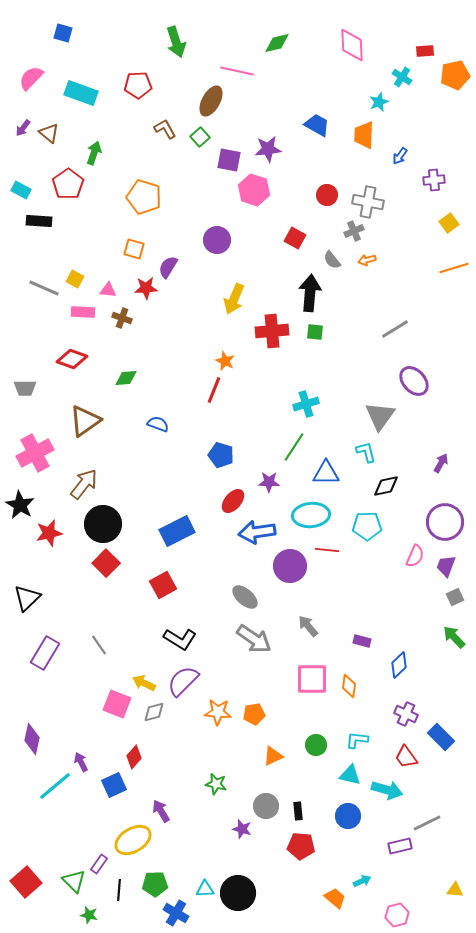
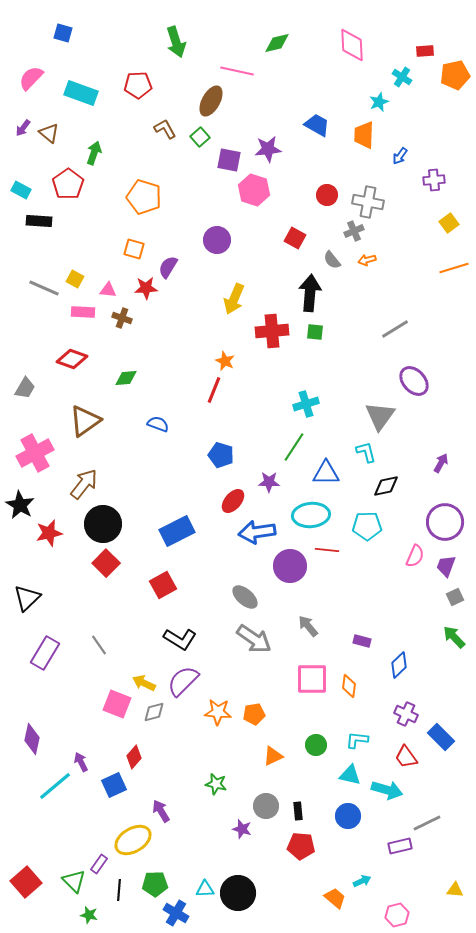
gray trapezoid at (25, 388): rotated 60 degrees counterclockwise
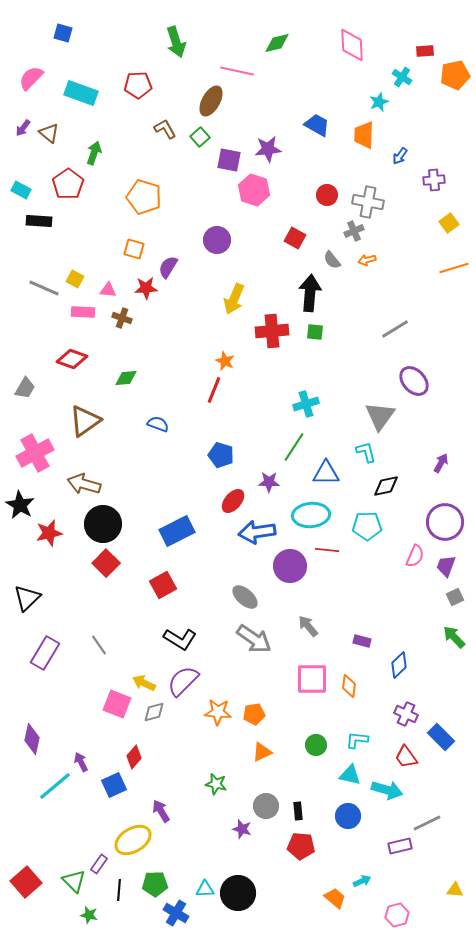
brown arrow at (84, 484): rotated 112 degrees counterclockwise
orange triangle at (273, 756): moved 11 px left, 4 px up
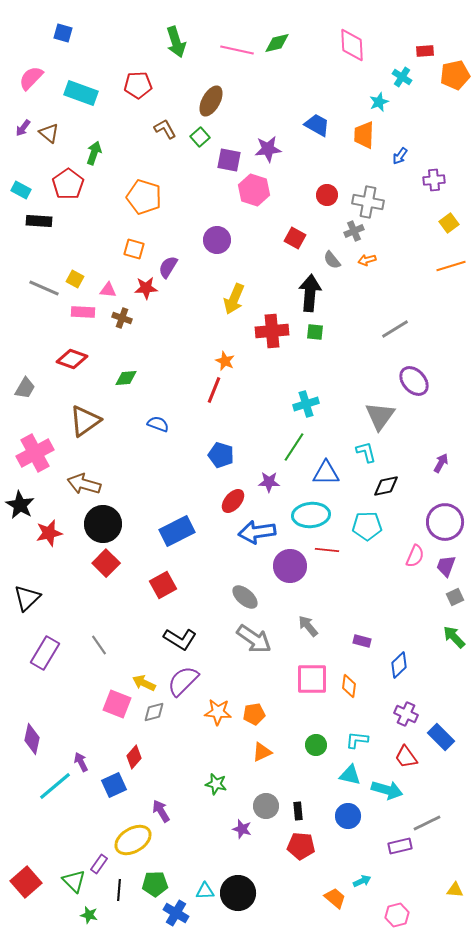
pink line at (237, 71): moved 21 px up
orange line at (454, 268): moved 3 px left, 2 px up
cyan triangle at (205, 889): moved 2 px down
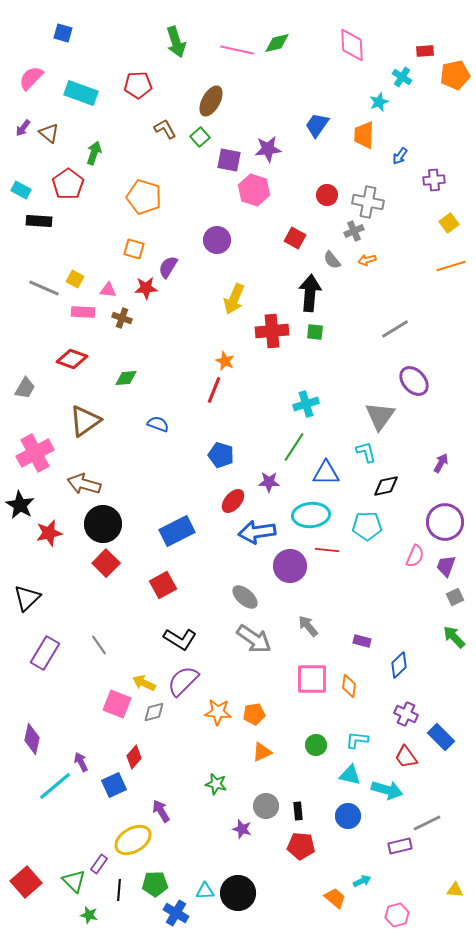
blue trapezoid at (317, 125): rotated 84 degrees counterclockwise
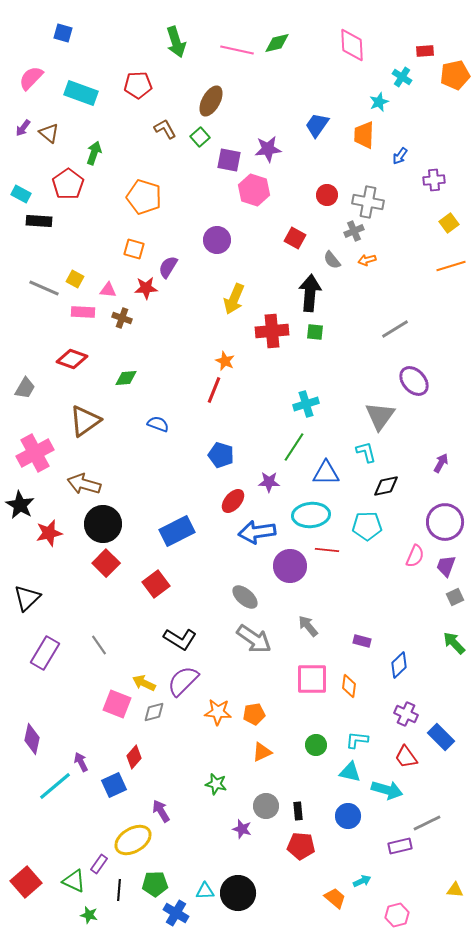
cyan rectangle at (21, 190): moved 4 px down
red square at (163, 585): moved 7 px left, 1 px up; rotated 8 degrees counterclockwise
green arrow at (454, 637): moved 6 px down
cyan triangle at (350, 775): moved 3 px up
green triangle at (74, 881): rotated 20 degrees counterclockwise
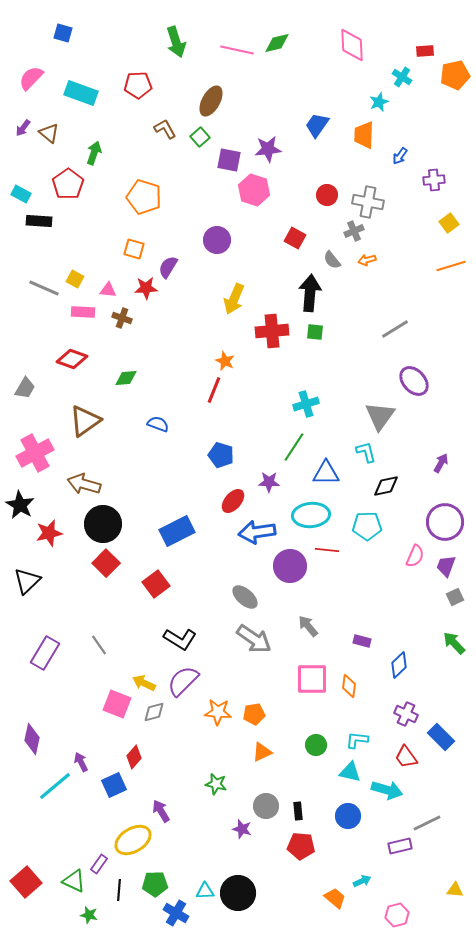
black triangle at (27, 598): moved 17 px up
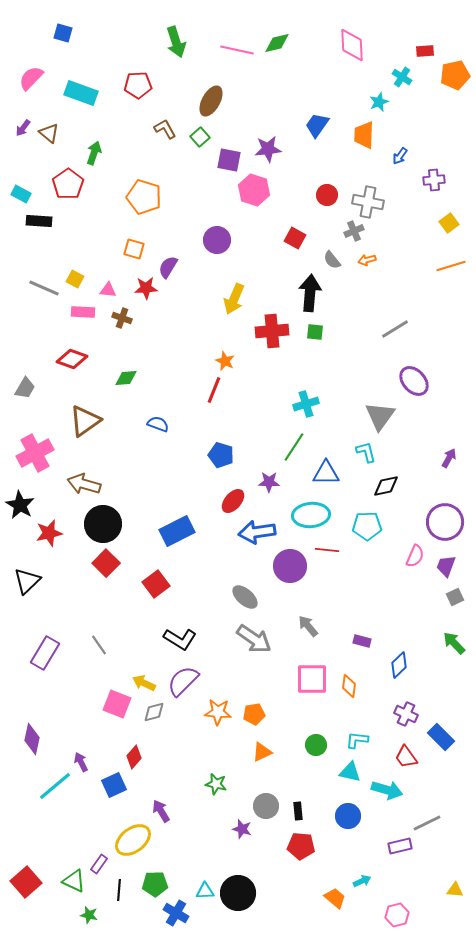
purple arrow at (441, 463): moved 8 px right, 5 px up
yellow ellipse at (133, 840): rotated 6 degrees counterclockwise
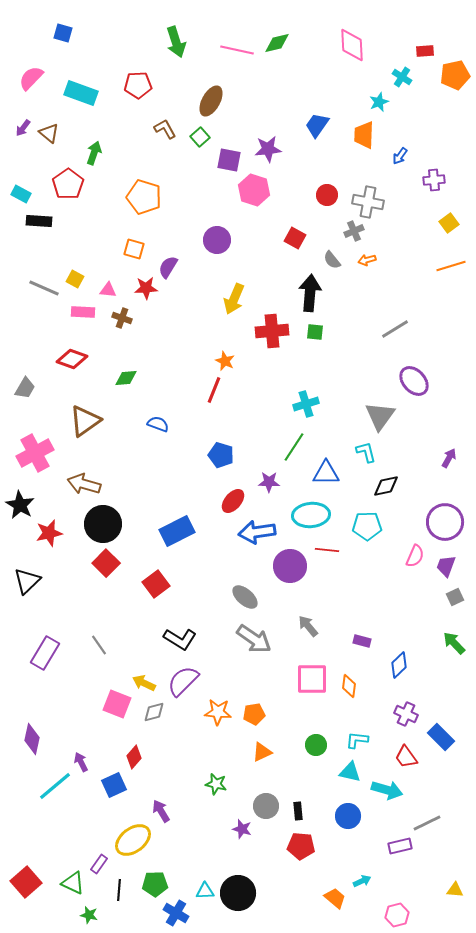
green triangle at (74, 881): moved 1 px left, 2 px down
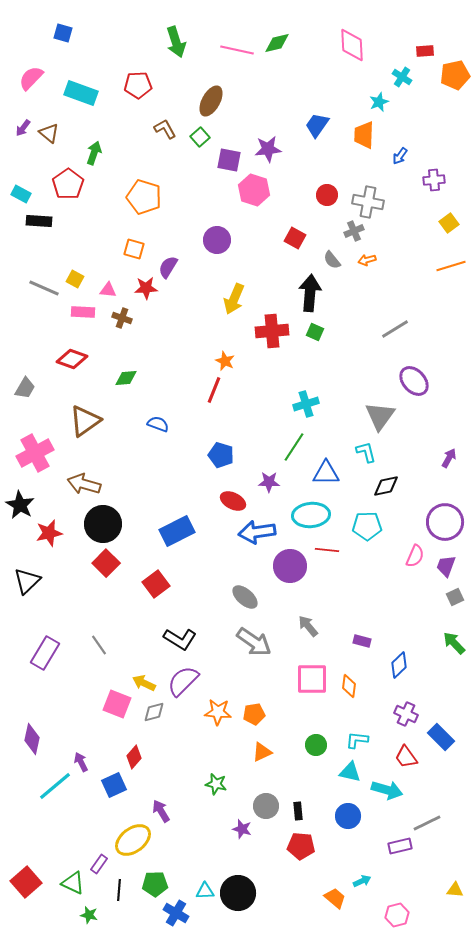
green square at (315, 332): rotated 18 degrees clockwise
red ellipse at (233, 501): rotated 75 degrees clockwise
gray arrow at (254, 639): moved 3 px down
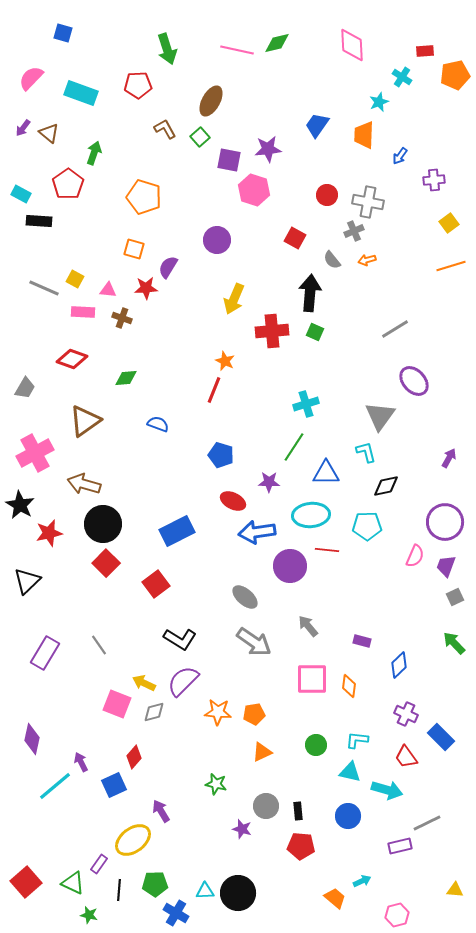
green arrow at (176, 42): moved 9 px left, 7 px down
